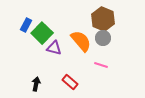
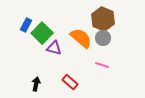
orange semicircle: moved 3 px up; rotated 10 degrees counterclockwise
pink line: moved 1 px right
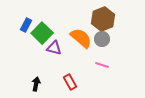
brown hexagon: rotated 15 degrees clockwise
gray circle: moved 1 px left, 1 px down
red rectangle: rotated 21 degrees clockwise
